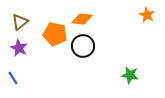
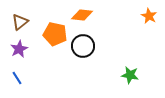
orange star: moved 2 px right, 1 px down
orange diamond: moved 4 px up
purple star: moved 1 px down; rotated 18 degrees clockwise
blue line: moved 4 px right
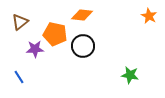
purple star: moved 16 px right; rotated 24 degrees clockwise
blue line: moved 2 px right, 1 px up
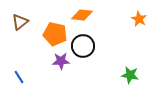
orange star: moved 10 px left, 3 px down
purple star: moved 26 px right, 12 px down
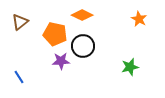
orange diamond: rotated 20 degrees clockwise
green star: moved 8 px up; rotated 24 degrees counterclockwise
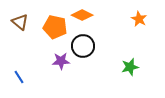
brown triangle: rotated 42 degrees counterclockwise
orange pentagon: moved 7 px up
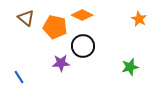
brown triangle: moved 6 px right, 4 px up
purple star: moved 2 px down
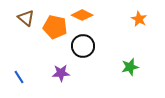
purple star: moved 10 px down
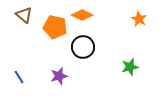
brown triangle: moved 2 px left, 3 px up
black circle: moved 1 px down
purple star: moved 2 px left, 3 px down; rotated 12 degrees counterclockwise
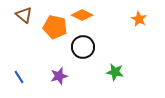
green star: moved 15 px left, 5 px down; rotated 24 degrees clockwise
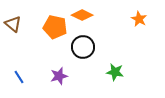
brown triangle: moved 11 px left, 9 px down
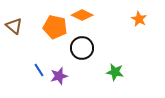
brown triangle: moved 1 px right, 2 px down
black circle: moved 1 px left, 1 px down
blue line: moved 20 px right, 7 px up
